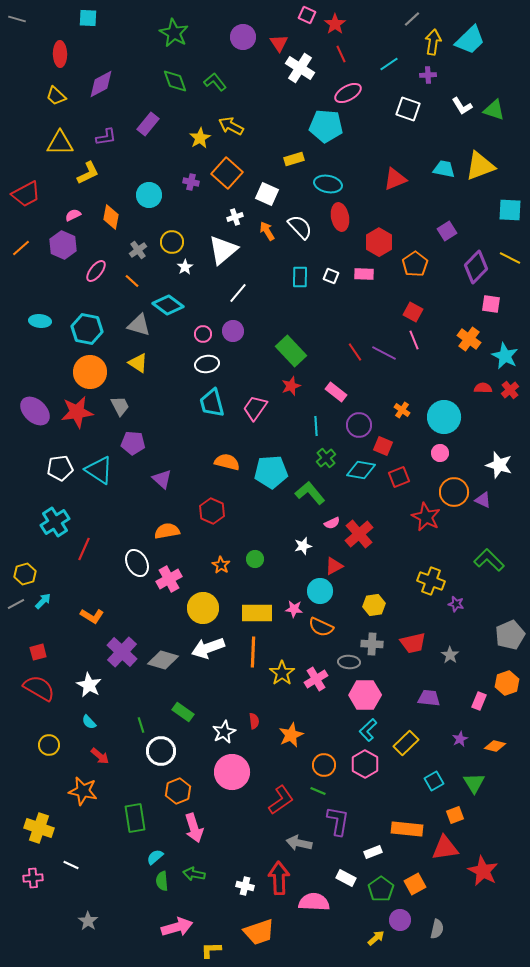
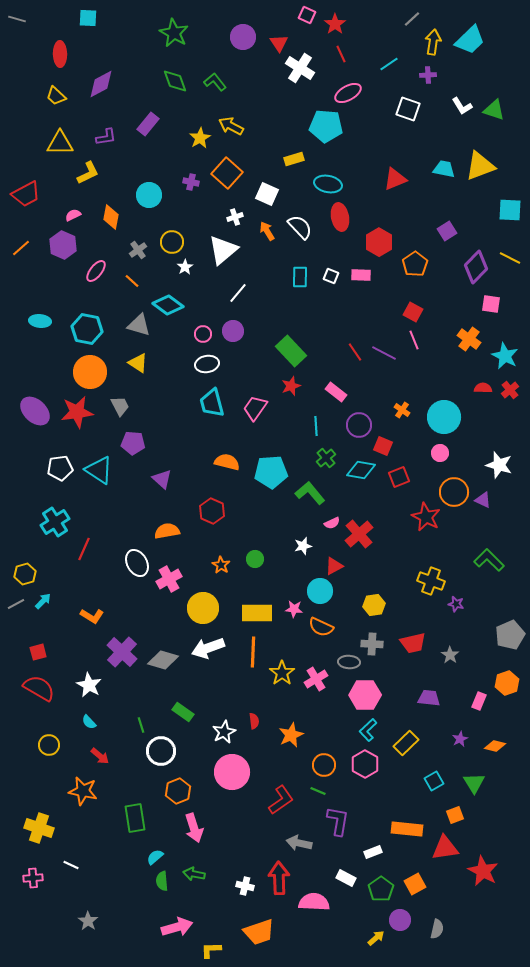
pink rectangle at (364, 274): moved 3 px left, 1 px down
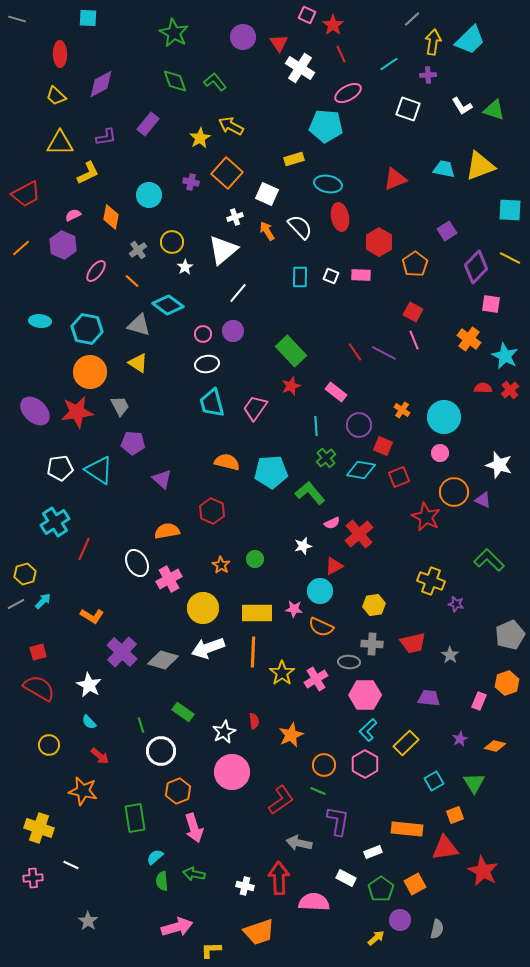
red star at (335, 24): moved 2 px left, 1 px down
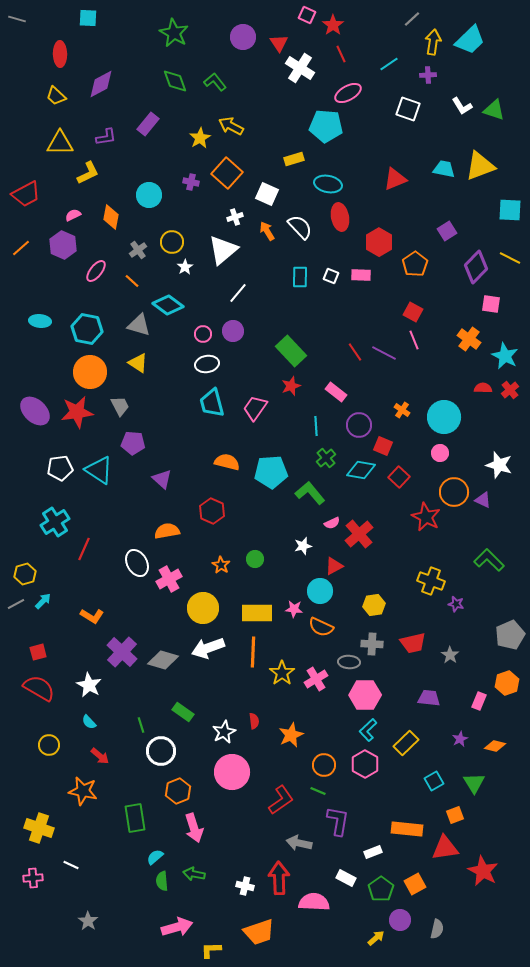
red square at (399, 477): rotated 25 degrees counterclockwise
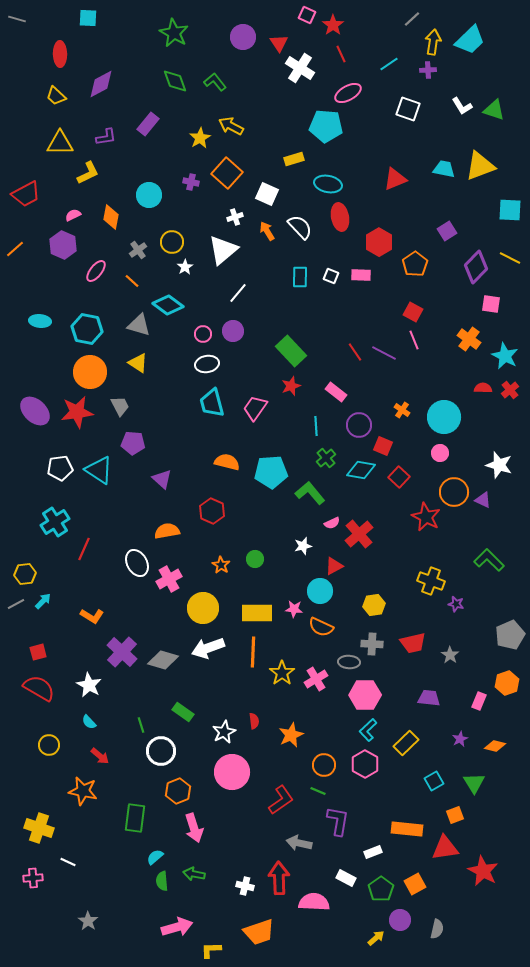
purple cross at (428, 75): moved 5 px up
orange line at (21, 248): moved 6 px left, 1 px down
yellow hexagon at (25, 574): rotated 10 degrees clockwise
green rectangle at (135, 818): rotated 16 degrees clockwise
white line at (71, 865): moved 3 px left, 3 px up
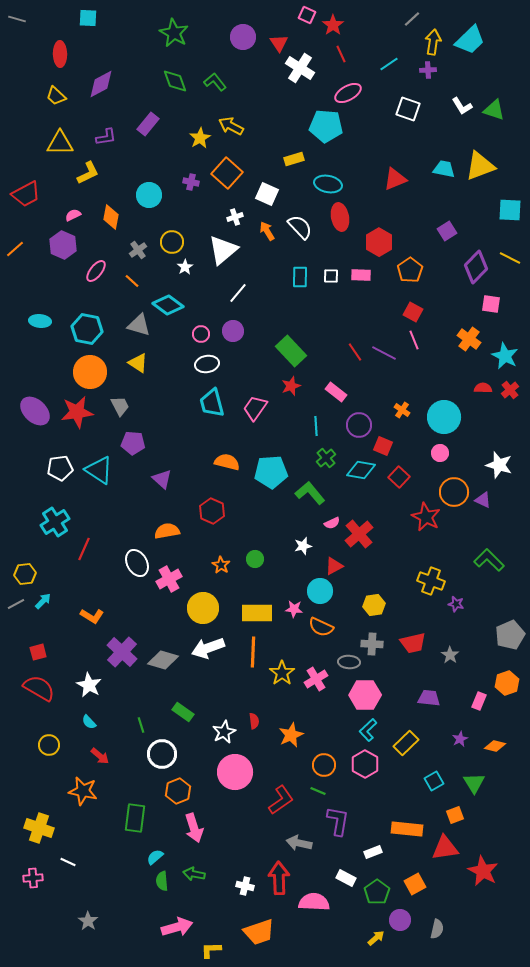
orange pentagon at (415, 264): moved 5 px left, 6 px down
white square at (331, 276): rotated 21 degrees counterclockwise
pink circle at (203, 334): moved 2 px left
white circle at (161, 751): moved 1 px right, 3 px down
pink circle at (232, 772): moved 3 px right
green pentagon at (381, 889): moved 4 px left, 3 px down
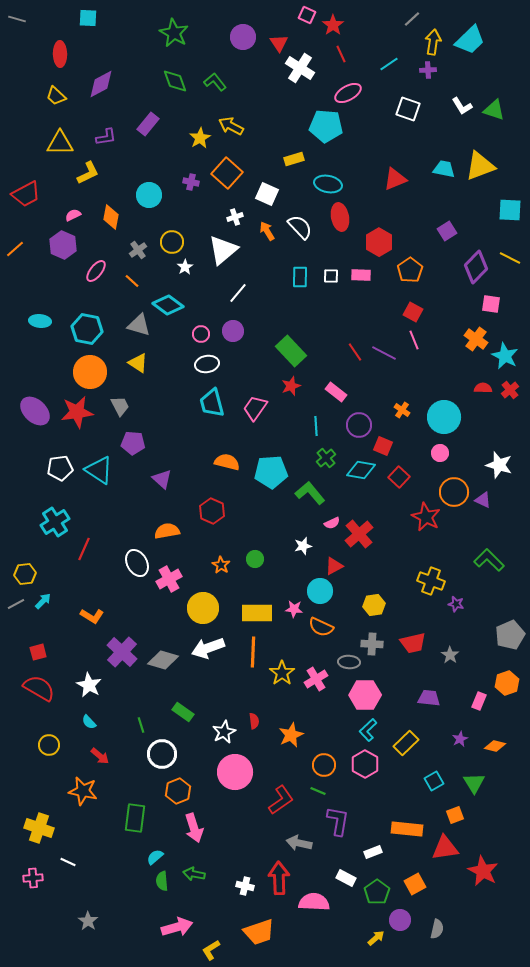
orange cross at (469, 339): moved 7 px right
yellow L-shape at (211, 950): rotated 30 degrees counterclockwise
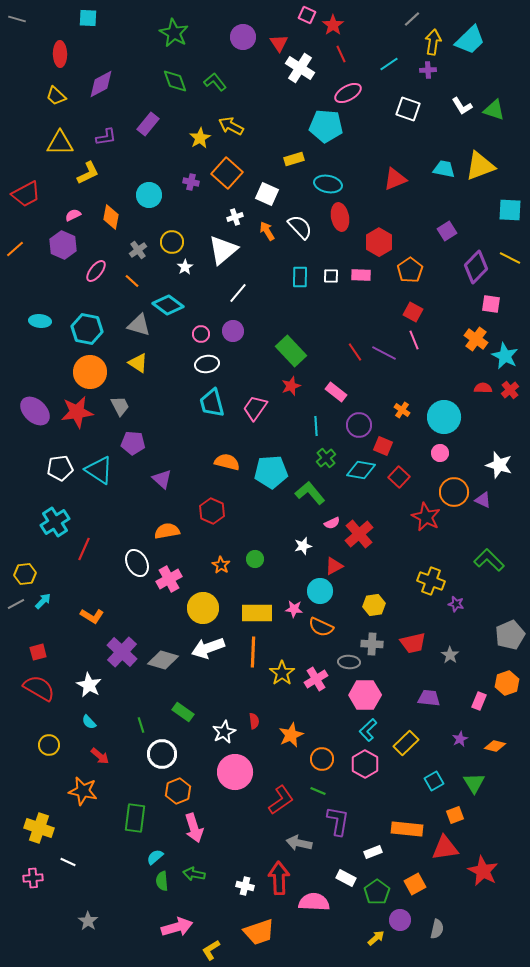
orange circle at (324, 765): moved 2 px left, 6 px up
